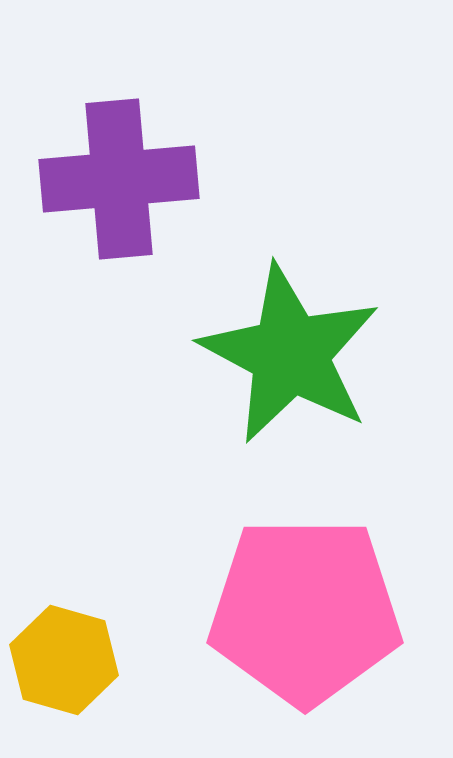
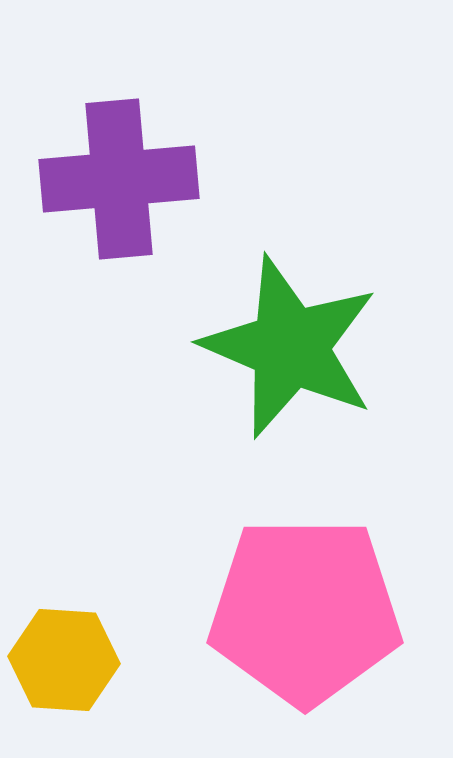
green star: moved 7 px up; rotated 5 degrees counterclockwise
yellow hexagon: rotated 12 degrees counterclockwise
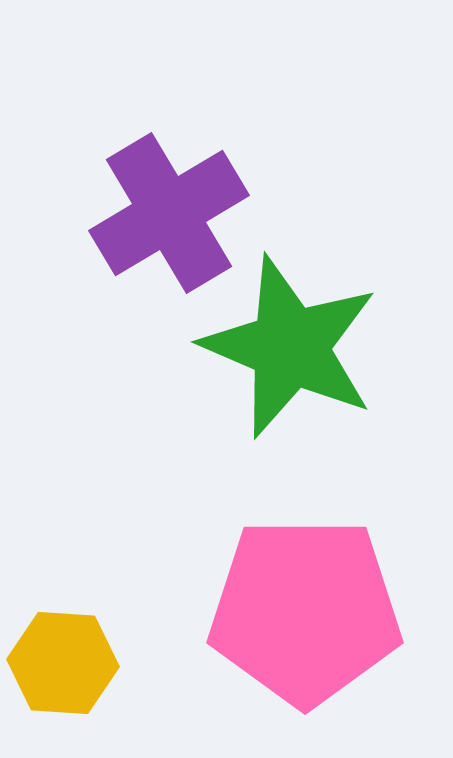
purple cross: moved 50 px right, 34 px down; rotated 26 degrees counterclockwise
yellow hexagon: moved 1 px left, 3 px down
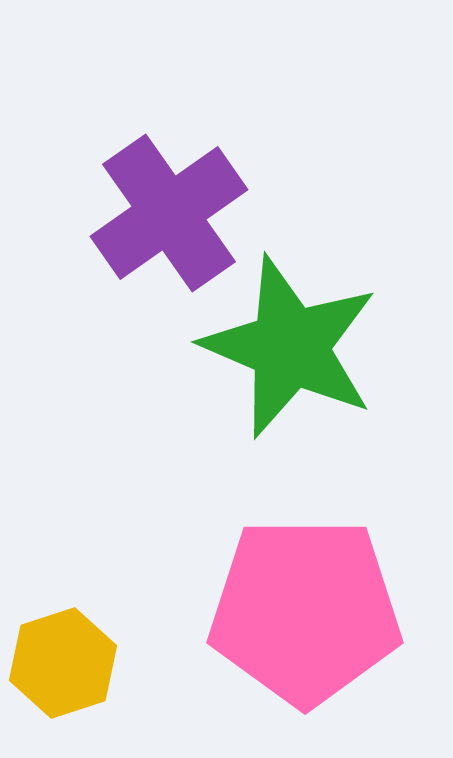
purple cross: rotated 4 degrees counterclockwise
yellow hexagon: rotated 22 degrees counterclockwise
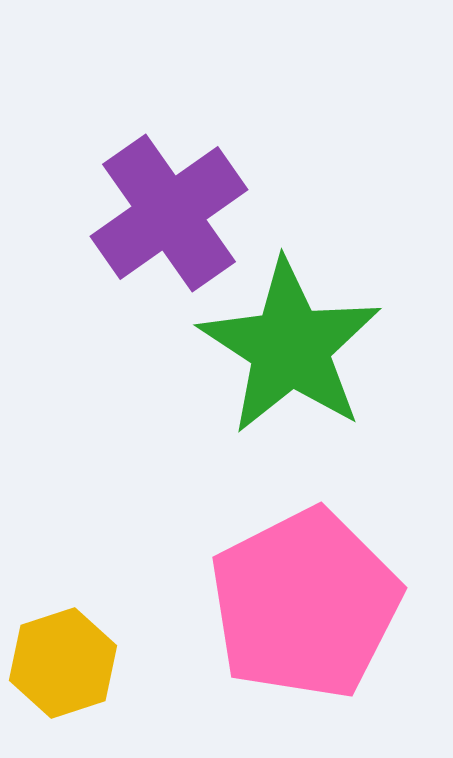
green star: rotated 10 degrees clockwise
pink pentagon: moved 7 px up; rotated 27 degrees counterclockwise
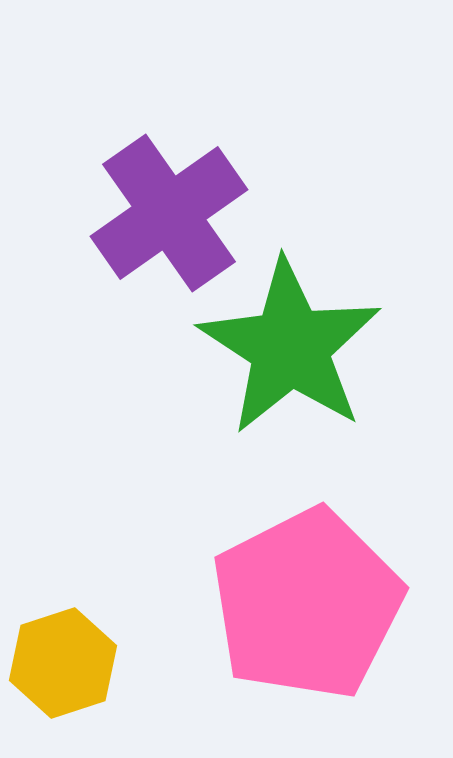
pink pentagon: moved 2 px right
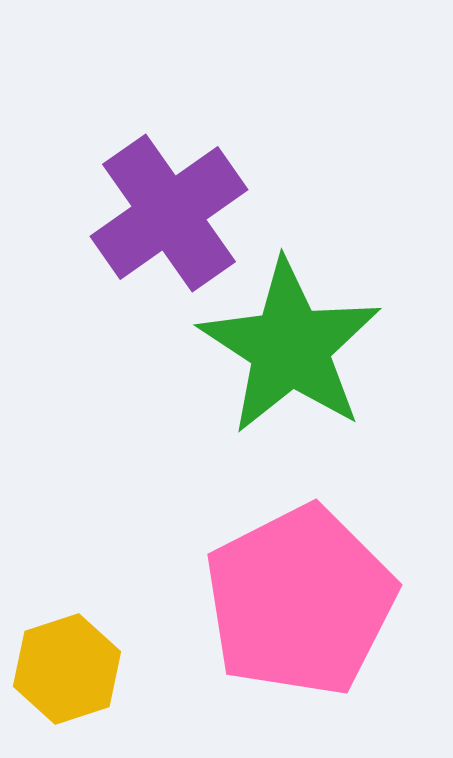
pink pentagon: moved 7 px left, 3 px up
yellow hexagon: moved 4 px right, 6 px down
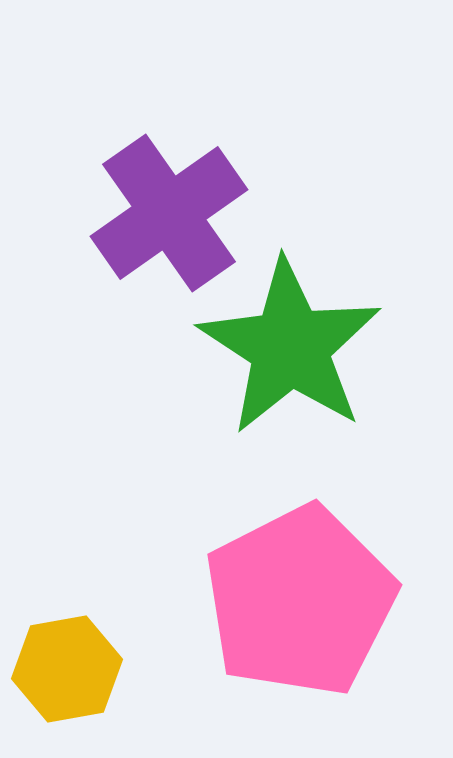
yellow hexagon: rotated 8 degrees clockwise
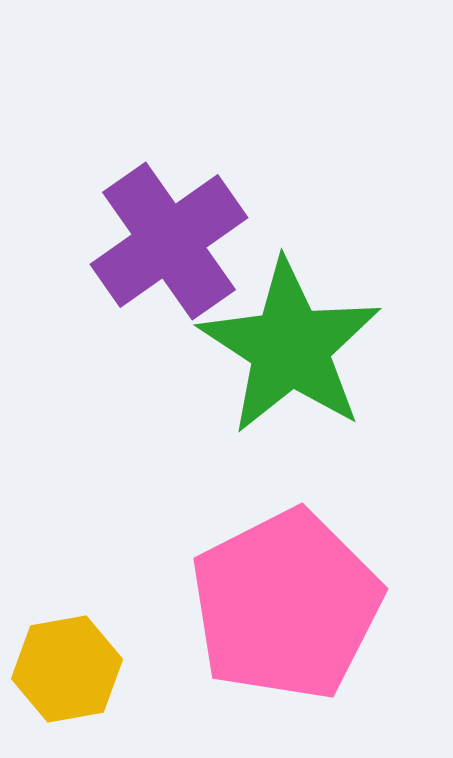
purple cross: moved 28 px down
pink pentagon: moved 14 px left, 4 px down
